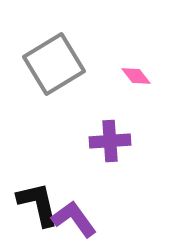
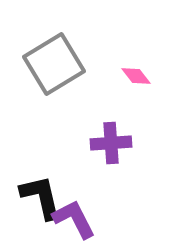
purple cross: moved 1 px right, 2 px down
black L-shape: moved 3 px right, 7 px up
purple L-shape: rotated 9 degrees clockwise
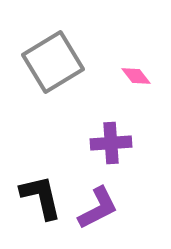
gray square: moved 1 px left, 2 px up
purple L-shape: moved 24 px right, 11 px up; rotated 90 degrees clockwise
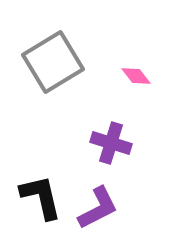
purple cross: rotated 21 degrees clockwise
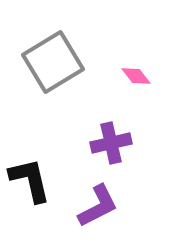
purple cross: rotated 30 degrees counterclockwise
black L-shape: moved 11 px left, 17 px up
purple L-shape: moved 2 px up
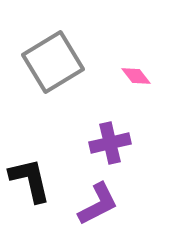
purple cross: moved 1 px left
purple L-shape: moved 2 px up
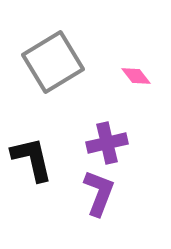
purple cross: moved 3 px left
black L-shape: moved 2 px right, 21 px up
purple L-shape: moved 1 px right, 11 px up; rotated 42 degrees counterclockwise
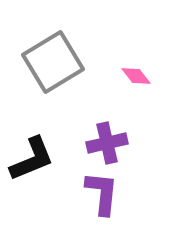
black L-shape: rotated 81 degrees clockwise
purple L-shape: moved 3 px right; rotated 15 degrees counterclockwise
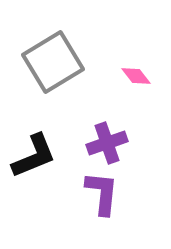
purple cross: rotated 6 degrees counterclockwise
black L-shape: moved 2 px right, 3 px up
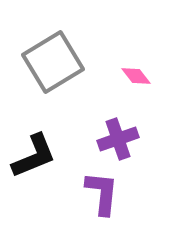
purple cross: moved 11 px right, 4 px up
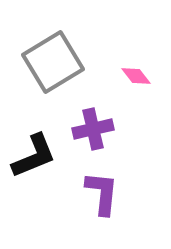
purple cross: moved 25 px left, 10 px up; rotated 6 degrees clockwise
